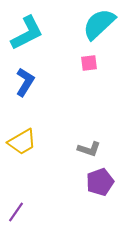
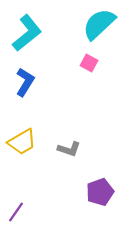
cyan L-shape: rotated 12 degrees counterclockwise
pink square: rotated 36 degrees clockwise
gray L-shape: moved 20 px left
purple pentagon: moved 10 px down
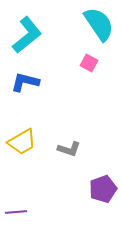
cyan semicircle: rotated 99 degrees clockwise
cyan L-shape: moved 2 px down
blue L-shape: rotated 108 degrees counterclockwise
purple pentagon: moved 3 px right, 3 px up
purple line: rotated 50 degrees clockwise
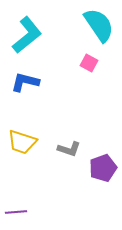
cyan semicircle: moved 1 px down
yellow trapezoid: rotated 48 degrees clockwise
purple pentagon: moved 21 px up
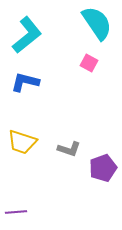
cyan semicircle: moved 2 px left, 2 px up
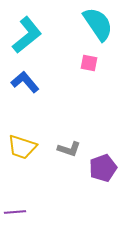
cyan semicircle: moved 1 px right, 1 px down
pink square: rotated 18 degrees counterclockwise
blue L-shape: rotated 36 degrees clockwise
yellow trapezoid: moved 5 px down
purple line: moved 1 px left
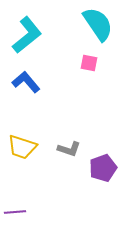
blue L-shape: moved 1 px right
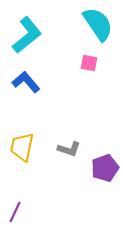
yellow trapezoid: rotated 84 degrees clockwise
purple pentagon: moved 2 px right
purple line: rotated 60 degrees counterclockwise
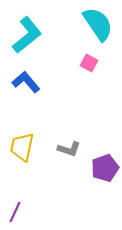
pink square: rotated 18 degrees clockwise
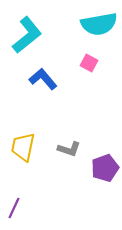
cyan semicircle: moved 1 px right; rotated 114 degrees clockwise
blue L-shape: moved 17 px right, 3 px up
yellow trapezoid: moved 1 px right
purple line: moved 1 px left, 4 px up
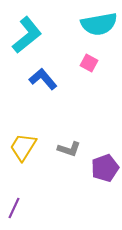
yellow trapezoid: rotated 20 degrees clockwise
